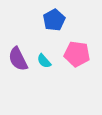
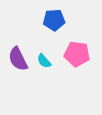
blue pentagon: rotated 25 degrees clockwise
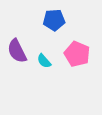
pink pentagon: rotated 15 degrees clockwise
purple semicircle: moved 1 px left, 8 px up
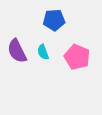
pink pentagon: moved 3 px down
cyan semicircle: moved 1 px left, 9 px up; rotated 21 degrees clockwise
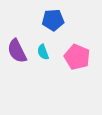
blue pentagon: moved 1 px left
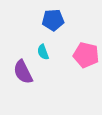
purple semicircle: moved 6 px right, 21 px down
pink pentagon: moved 9 px right, 2 px up; rotated 10 degrees counterclockwise
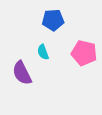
pink pentagon: moved 2 px left, 2 px up
purple semicircle: moved 1 px left, 1 px down
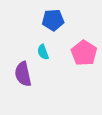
pink pentagon: rotated 20 degrees clockwise
purple semicircle: moved 1 px right, 1 px down; rotated 15 degrees clockwise
